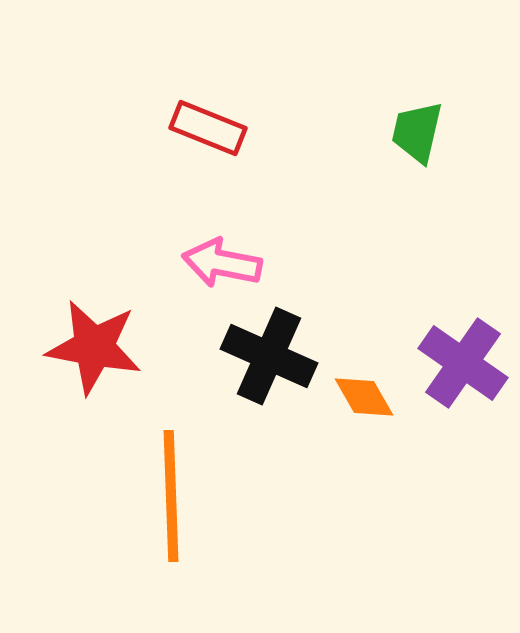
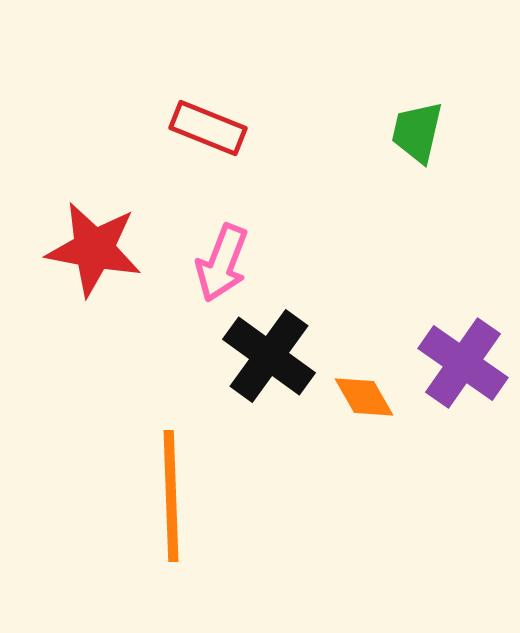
pink arrow: rotated 80 degrees counterclockwise
red star: moved 98 px up
black cross: rotated 12 degrees clockwise
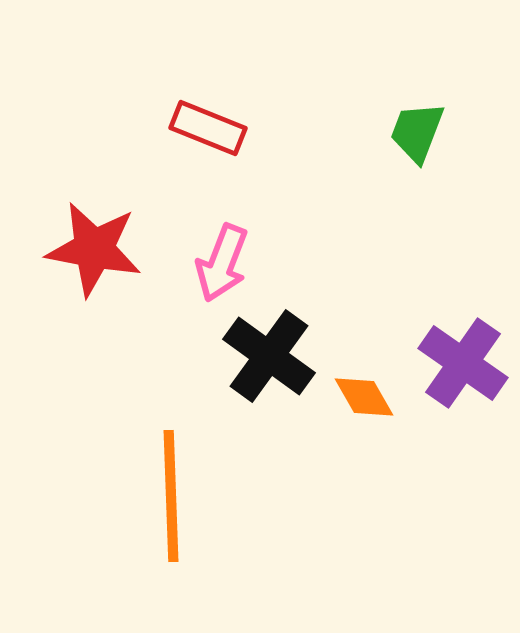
green trapezoid: rotated 8 degrees clockwise
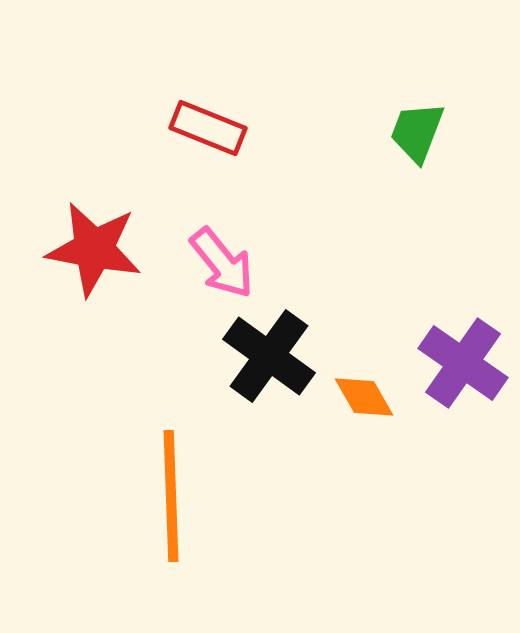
pink arrow: rotated 60 degrees counterclockwise
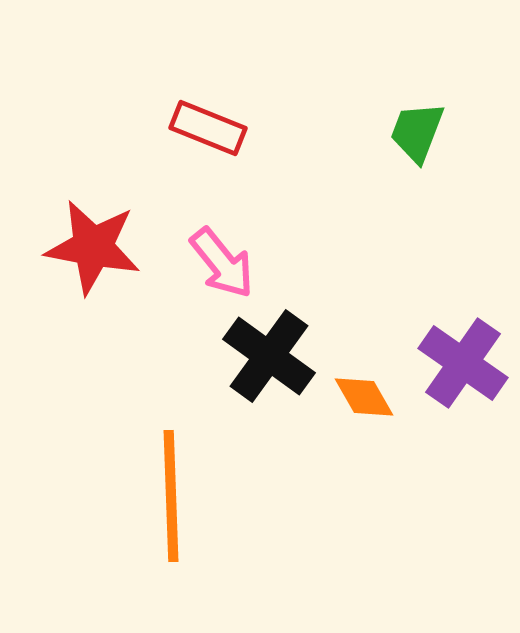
red star: moved 1 px left, 2 px up
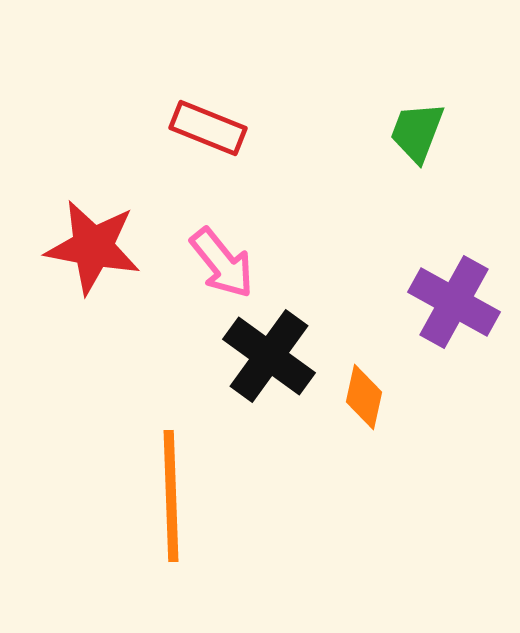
purple cross: moved 9 px left, 61 px up; rotated 6 degrees counterclockwise
orange diamond: rotated 42 degrees clockwise
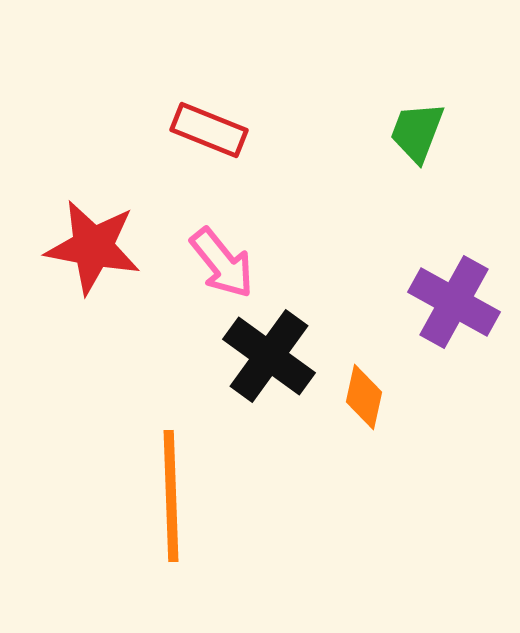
red rectangle: moved 1 px right, 2 px down
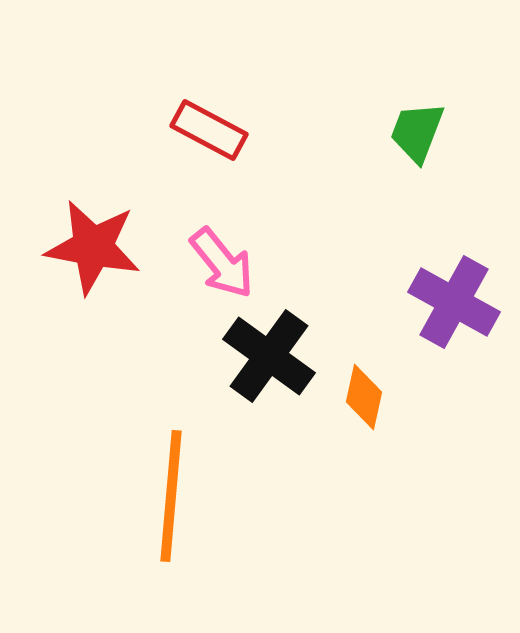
red rectangle: rotated 6 degrees clockwise
orange line: rotated 7 degrees clockwise
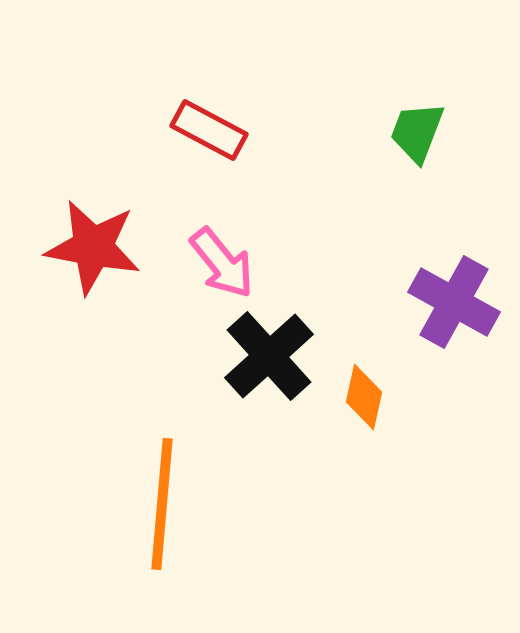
black cross: rotated 12 degrees clockwise
orange line: moved 9 px left, 8 px down
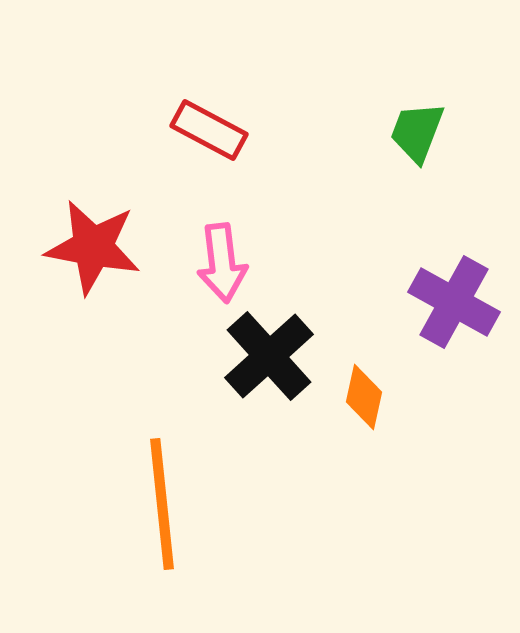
pink arrow: rotated 32 degrees clockwise
orange line: rotated 11 degrees counterclockwise
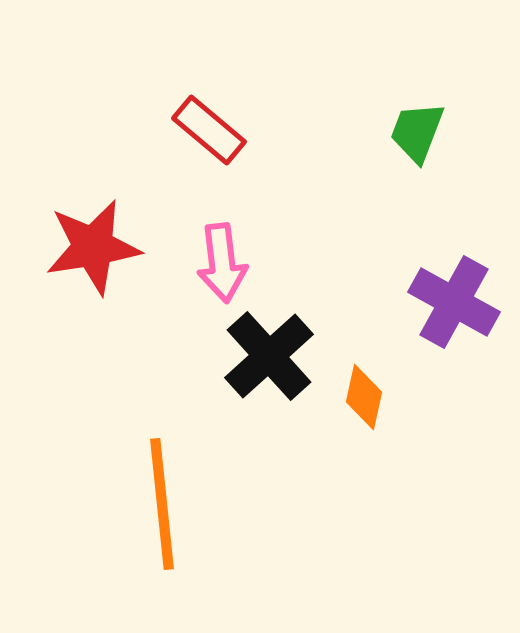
red rectangle: rotated 12 degrees clockwise
red star: rotated 20 degrees counterclockwise
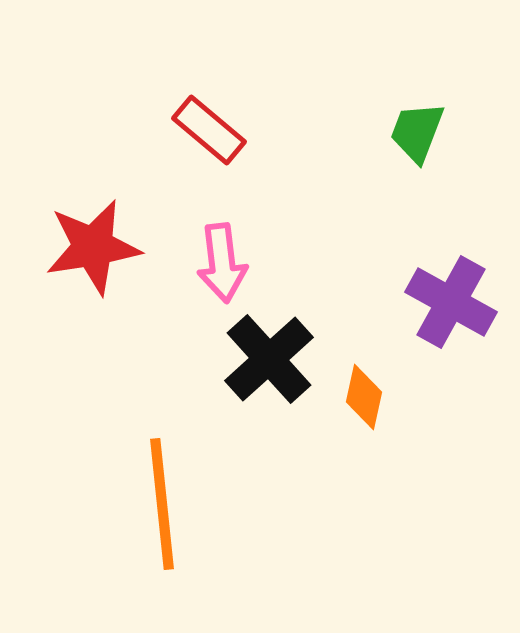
purple cross: moved 3 px left
black cross: moved 3 px down
